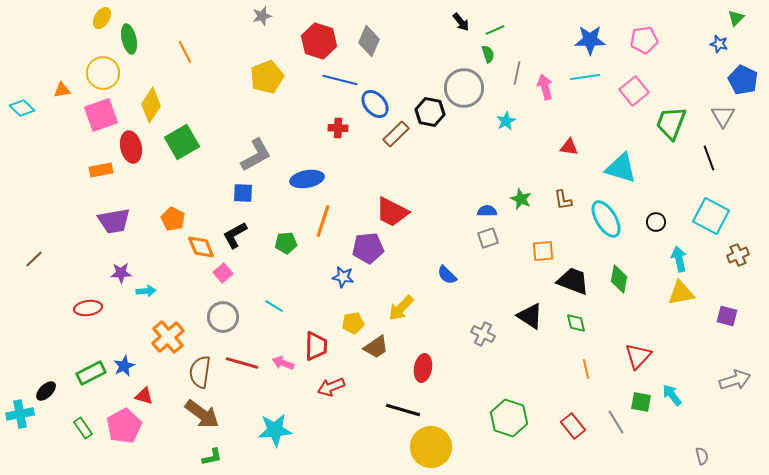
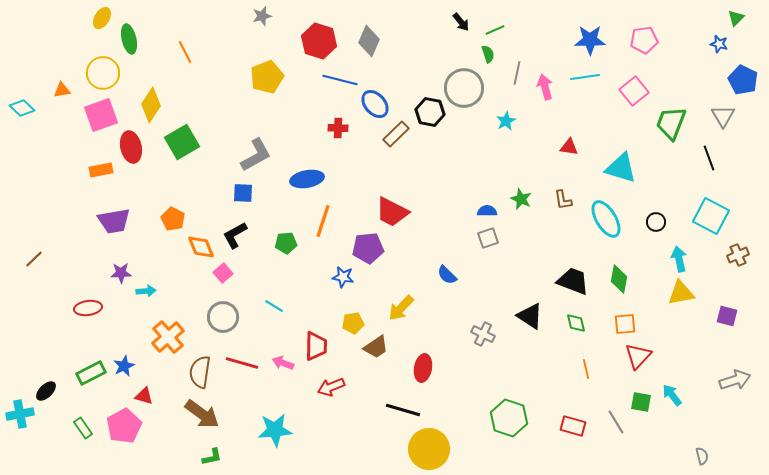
orange square at (543, 251): moved 82 px right, 73 px down
red rectangle at (573, 426): rotated 35 degrees counterclockwise
yellow circle at (431, 447): moved 2 px left, 2 px down
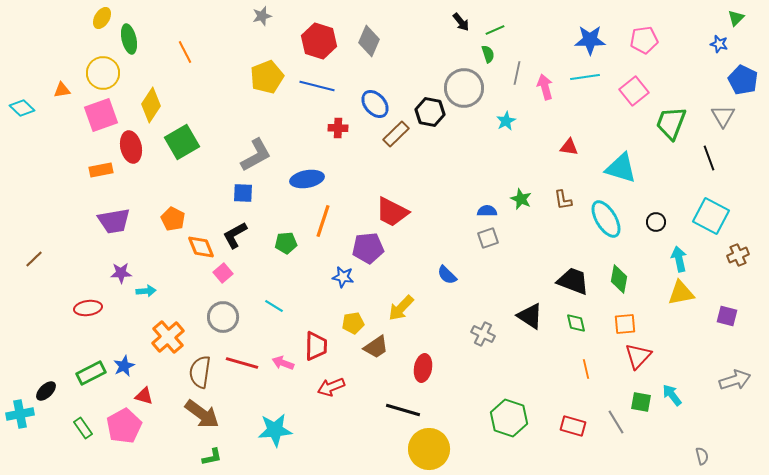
blue line at (340, 80): moved 23 px left, 6 px down
